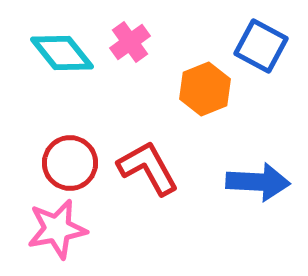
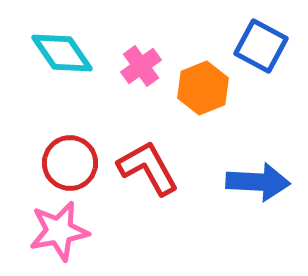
pink cross: moved 11 px right, 24 px down
cyan diamond: rotated 4 degrees clockwise
orange hexagon: moved 2 px left, 1 px up
pink star: moved 2 px right, 2 px down
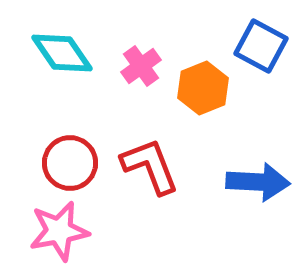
red L-shape: moved 2 px right, 2 px up; rotated 8 degrees clockwise
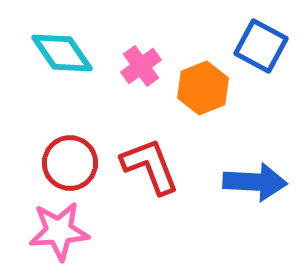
blue arrow: moved 3 px left
pink star: rotated 6 degrees clockwise
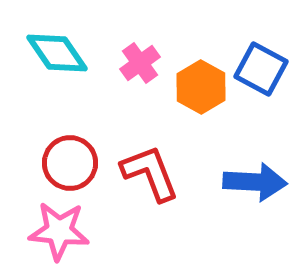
blue square: moved 23 px down
cyan diamond: moved 5 px left
pink cross: moved 1 px left, 3 px up
orange hexagon: moved 2 px left, 1 px up; rotated 9 degrees counterclockwise
red L-shape: moved 7 px down
pink star: rotated 10 degrees clockwise
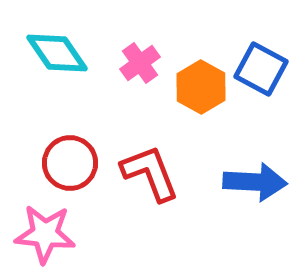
pink star: moved 14 px left, 3 px down
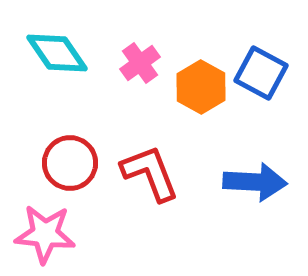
blue square: moved 4 px down
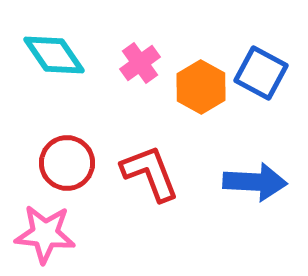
cyan diamond: moved 3 px left, 2 px down
red circle: moved 3 px left
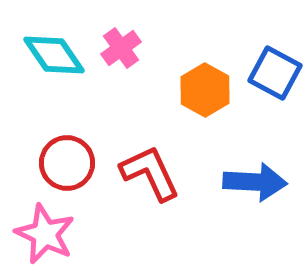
pink cross: moved 19 px left, 15 px up
blue square: moved 14 px right
orange hexagon: moved 4 px right, 3 px down
red L-shape: rotated 4 degrees counterclockwise
pink star: rotated 20 degrees clockwise
